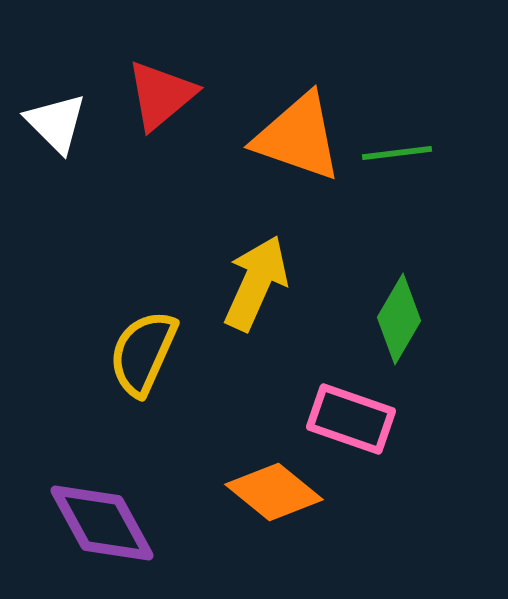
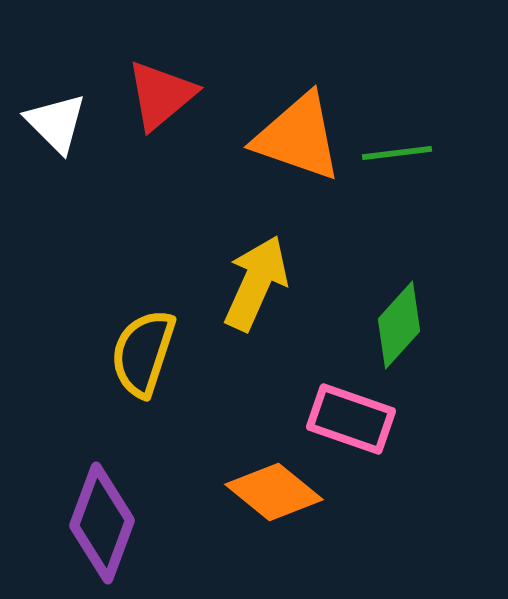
green diamond: moved 6 px down; rotated 12 degrees clockwise
yellow semicircle: rotated 6 degrees counterclockwise
purple diamond: rotated 49 degrees clockwise
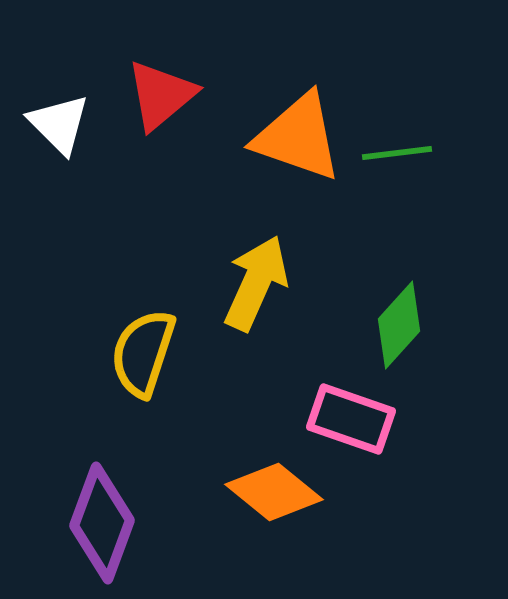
white triangle: moved 3 px right, 1 px down
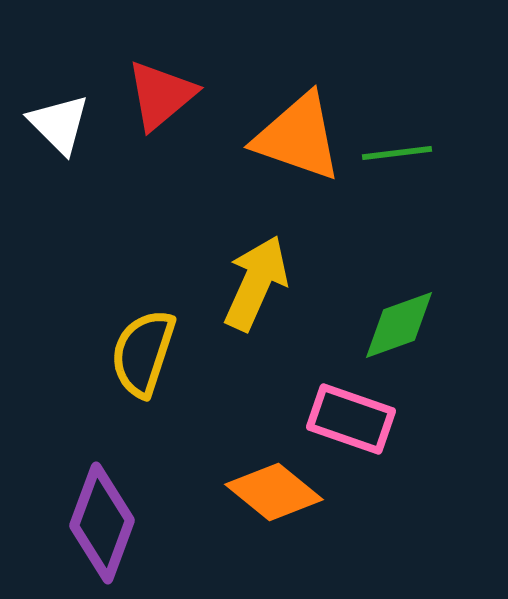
green diamond: rotated 28 degrees clockwise
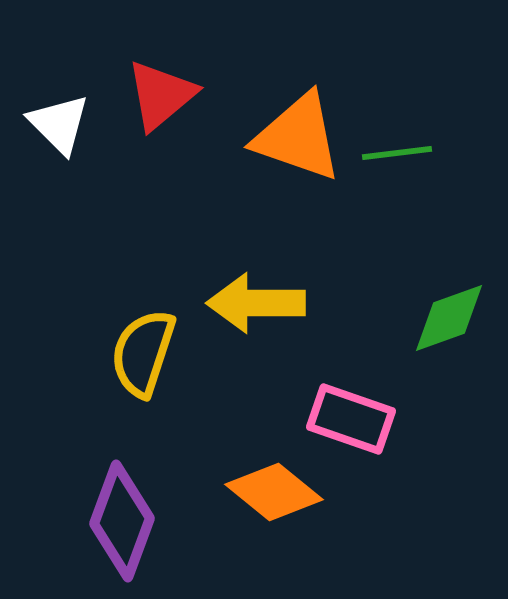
yellow arrow: moved 20 px down; rotated 114 degrees counterclockwise
green diamond: moved 50 px right, 7 px up
purple diamond: moved 20 px right, 2 px up
